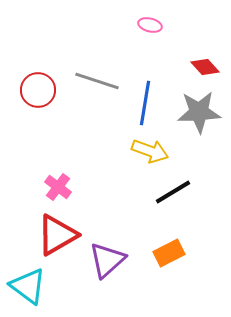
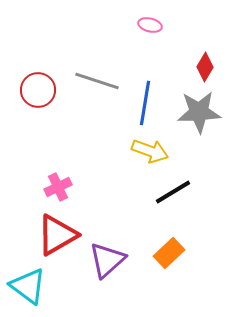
red diamond: rotated 72 degrees clockwise
pink cross: rotated 28 degrees clockwise
orange rectangle: rotated 16 degrees counterclockwise
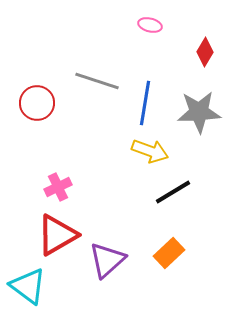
red diamond: moved 15 px up
red circle: moved 1 px left, 13 px down
